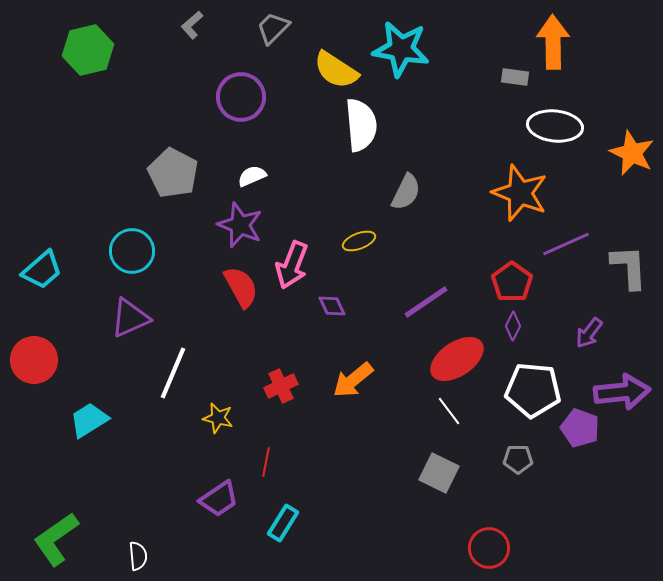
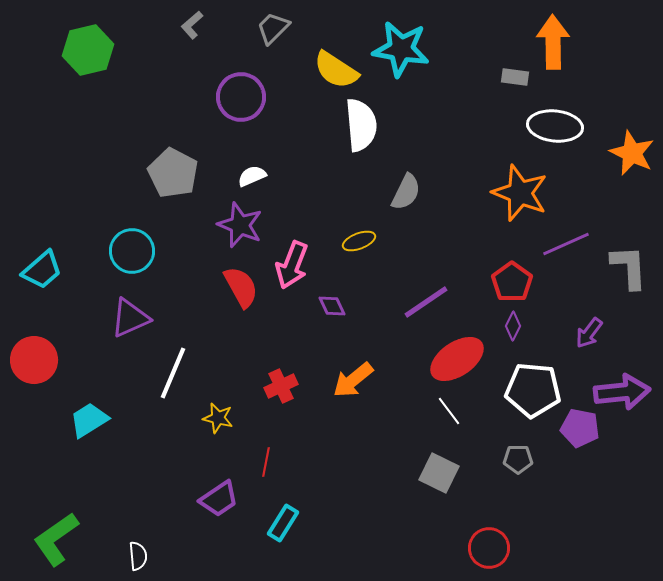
purple pentagon at (580, 428): rotated 9 degrees counterclockwise
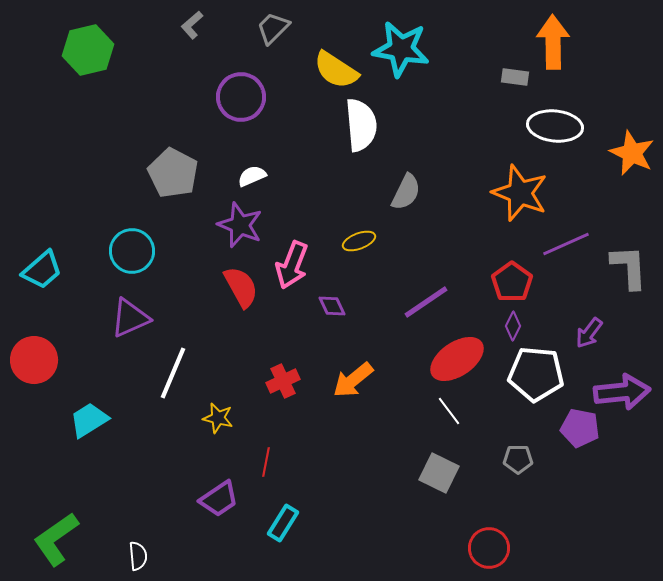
red cross at (281, 386): moved 2 px right, 5 px up
white pentagon at (533, 390): moved 3 px right, 16 px up
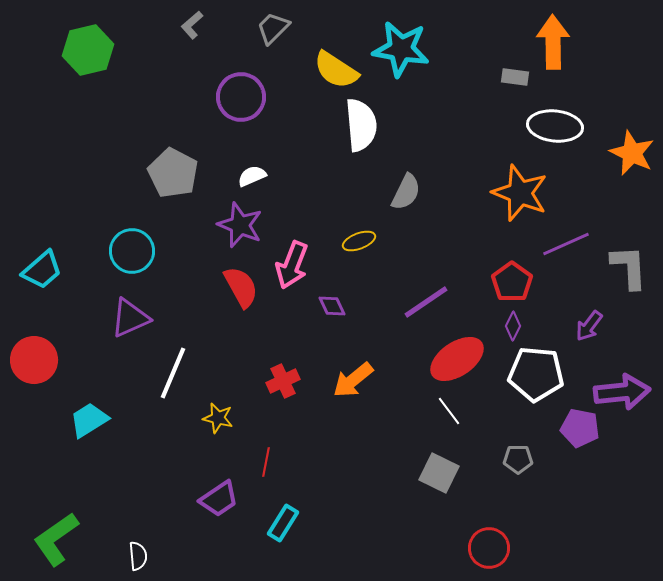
purple arrow at (589, 333): moved 7 px up
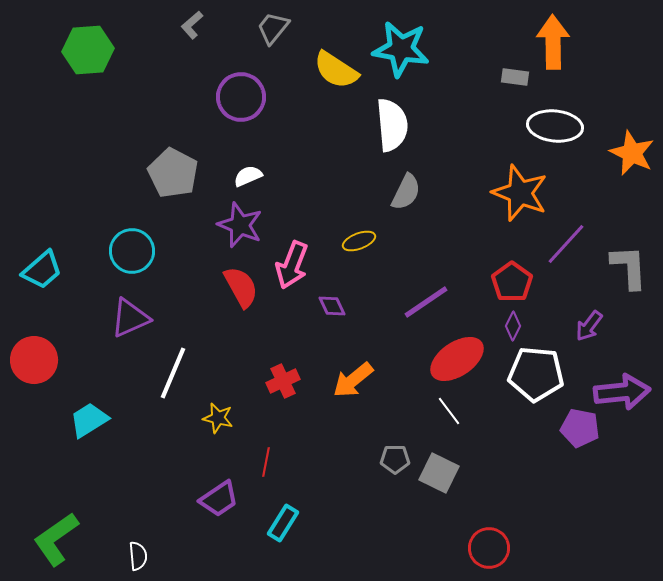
gray trapezoid at (273, 28): rotated 6 degrees counterclockwise
green hexagon at (88, 50): rotated 9 degrees clockwise
white semicircle at (361, 125): moved 31 px right
white semicircle at (252, 176): moved 4 px left
purple line at (566, 244): rotated 24 degrees counterclockwise
gray pentagon at (518, 459): moved 123 px left
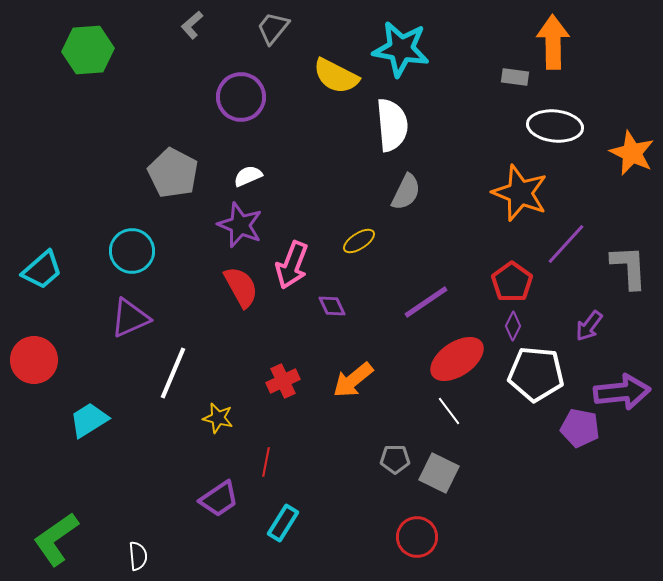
yellow semicircle at (336, 70): moved 6 px down; rotated 6 degrees counterclockwise
yellow ellipse at (359, 241): rotated 12 degrees counterclockwise
red circle at (489, 548): moved 72 px left, 11 px up
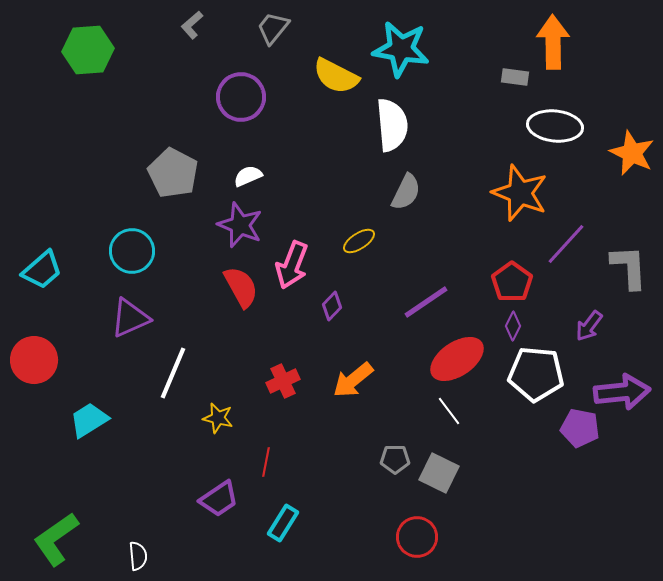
purple diamond at (332, 306): rotated 68 degrees clockwise
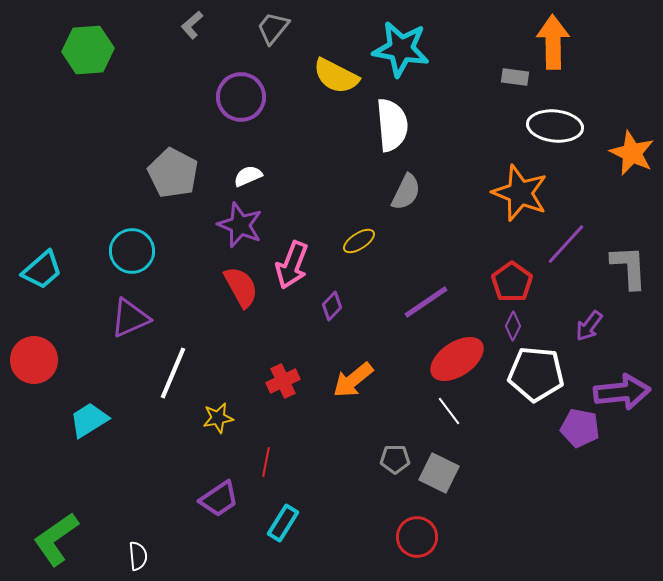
yellow star at (218, 418): rotated 24 degrees counterclockwise
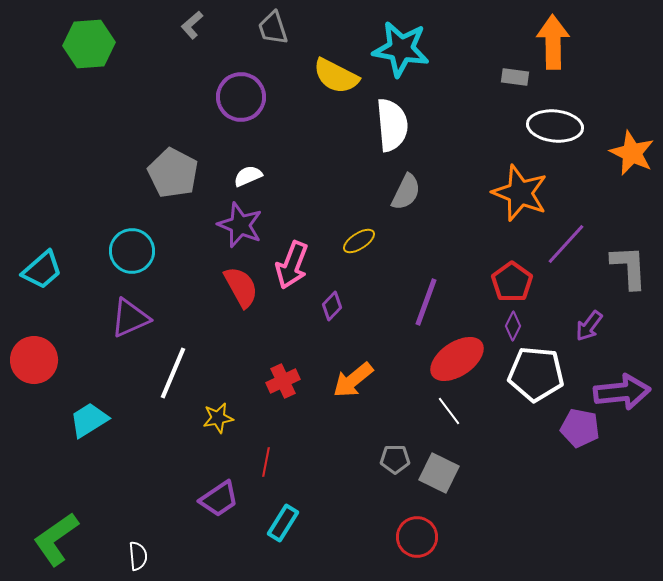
gray trapezoid at (273, 28): rotated 57 degrees counterclockwise
green hexagon at (88, 50): moved 1 px right, 6 px up
purple line at (426, 302): rotated 36 degrees counterclockwise
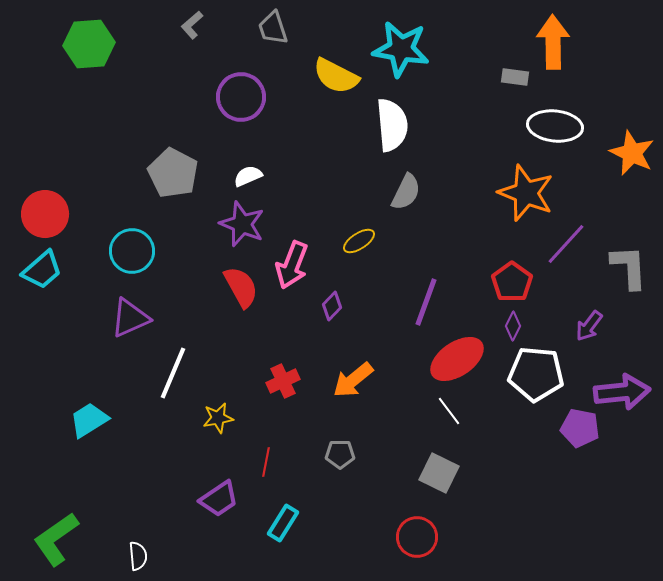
orange star at (520, 193): moved 6 px right
purple star at (240, 225): moved 2 px right, 1 px up
red circle at (34, 360): moved 11 px right, 146 px up
gray pentagon at (395, 459): moved 55 px left, 5 px up
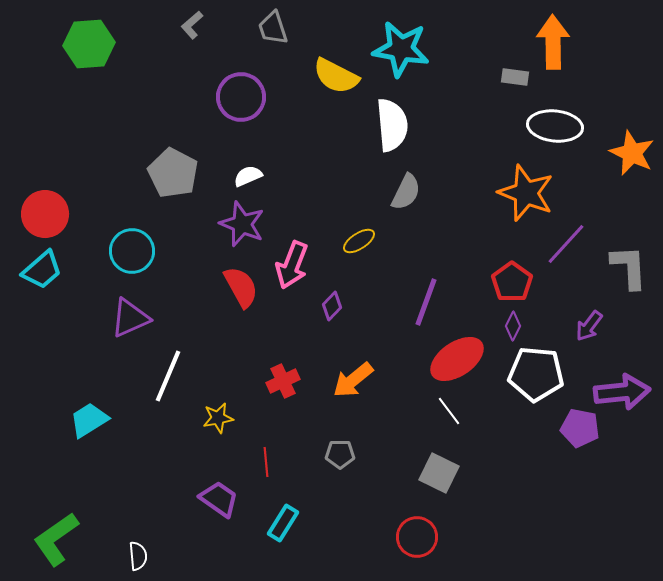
white line at (173, 373): moved 5 px left, 3 px down
red line at (266, 462): rotated 16 degrees counterclockwise
purple trapezoid at (219, 499): rotated 111 degrees counterclockwise
